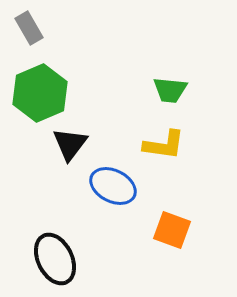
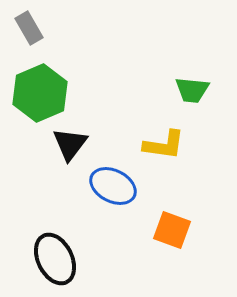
green trapezoid: moved 22 px right
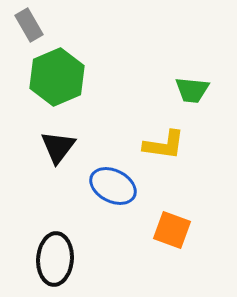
gray rectangle: moved 3 px up
green hexagon: moved 17 px right, 16 px up
black triangle: moved 12 px left, 3 px down
black ellipse: rotated 30 degrees clockwise
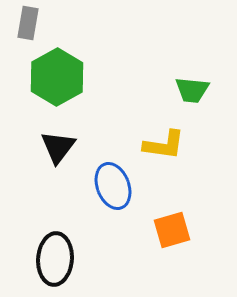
gray rectangle: moved 1 px left, 2 px up; rotated 40 degrees clockwise
green hexagon: rotated 6 degrees counterclockwise
blue ellipse: rotated 42 degrees clockwise
orange square: rotated 36 degrees counterclockwise
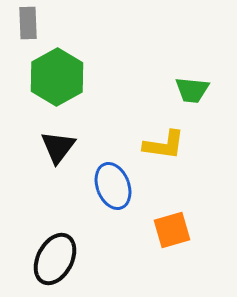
gray rectangle: rotated 12 degrees counterclockwise
black ellipse: rotated 24 degrees clockwise
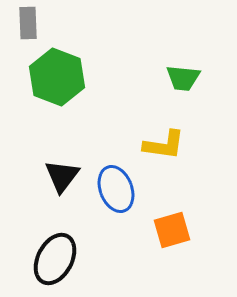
green hexagon: rotated 10 degrees counterclockwise
green trapezoid: moved 9 px left, 12 px up
black triangle: moved 4 px right, 29 px down
blue ellipse: moved 3 px right, 3 px down
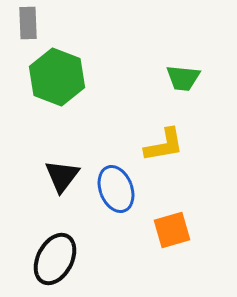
yellow L-shape: rotated 18 degrees counterclockwise
